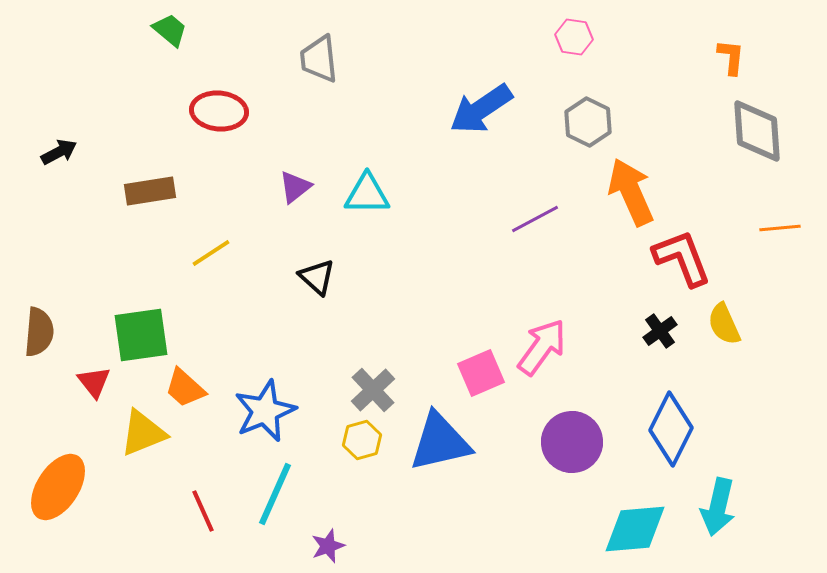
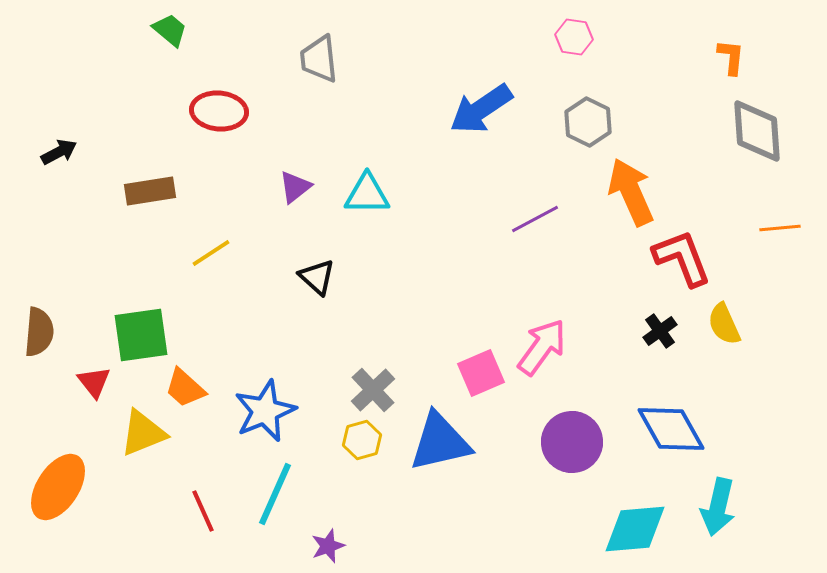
blue diamond: rotated 56 degrees counterclockwise
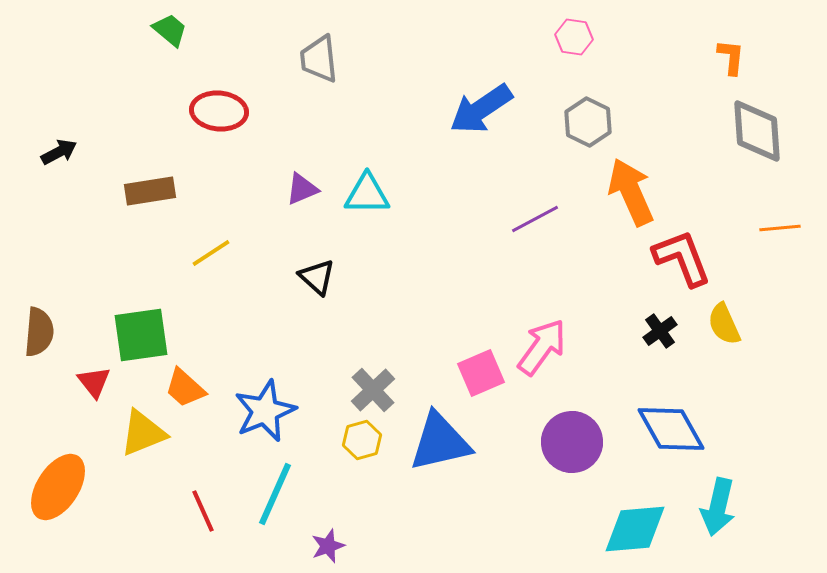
purple triangle: moved 7 px right, 2 px down; rotated 15 degrees clockwise
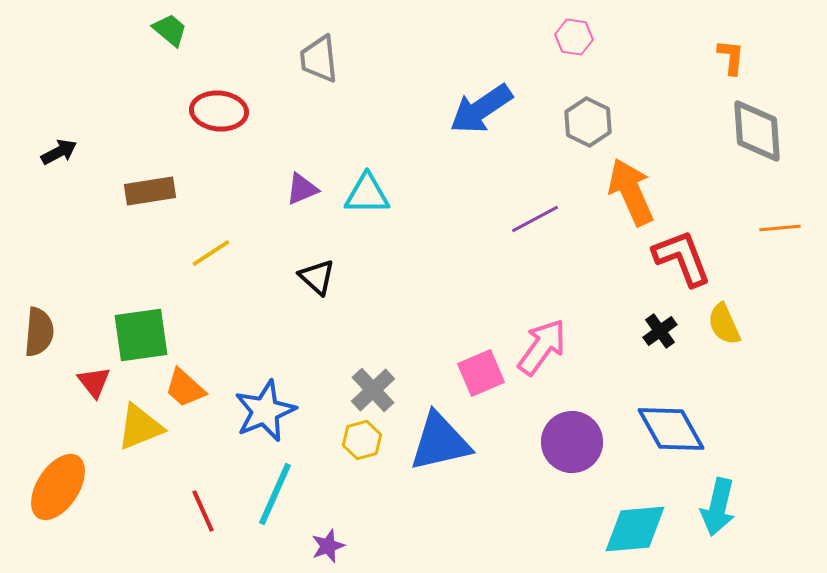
yellow triangle: moved 3 px left, 6 px up
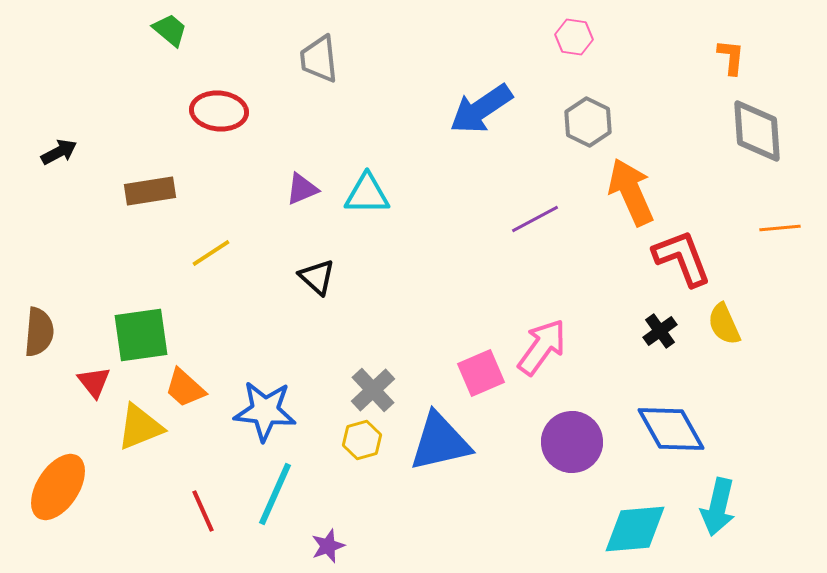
blue star: rotated 28 degrees clockwise
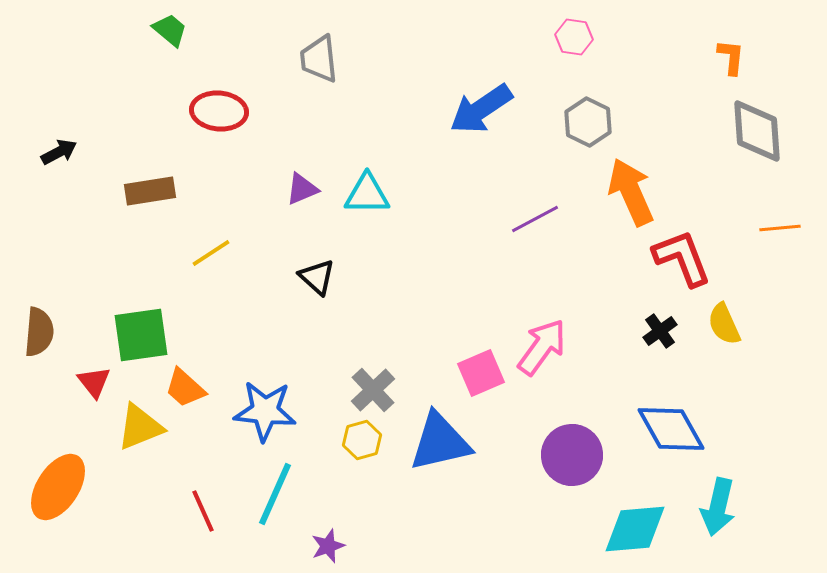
purple circle: moved 13 px down
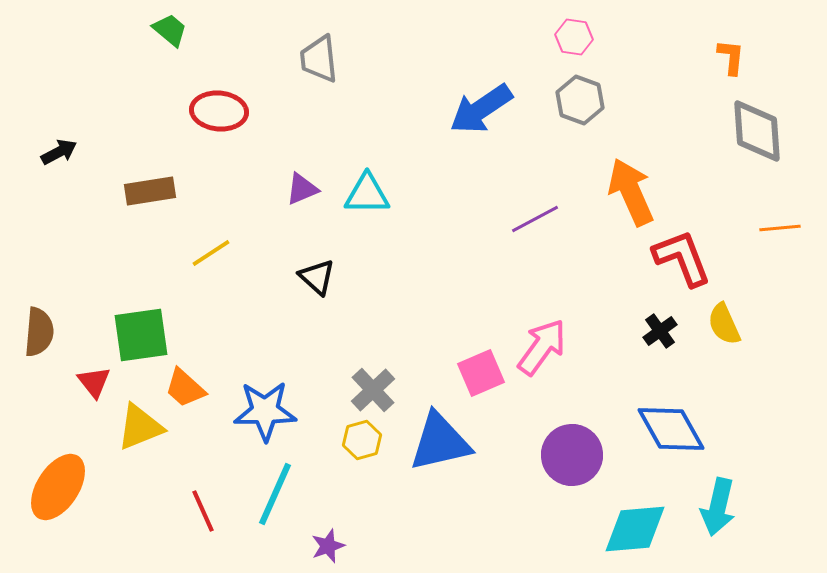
gray hexagon: moved 8 px left, 22 px up; rotated 6 degrees counterclockwise
blue star: rotated 6 degrees counterclockwise
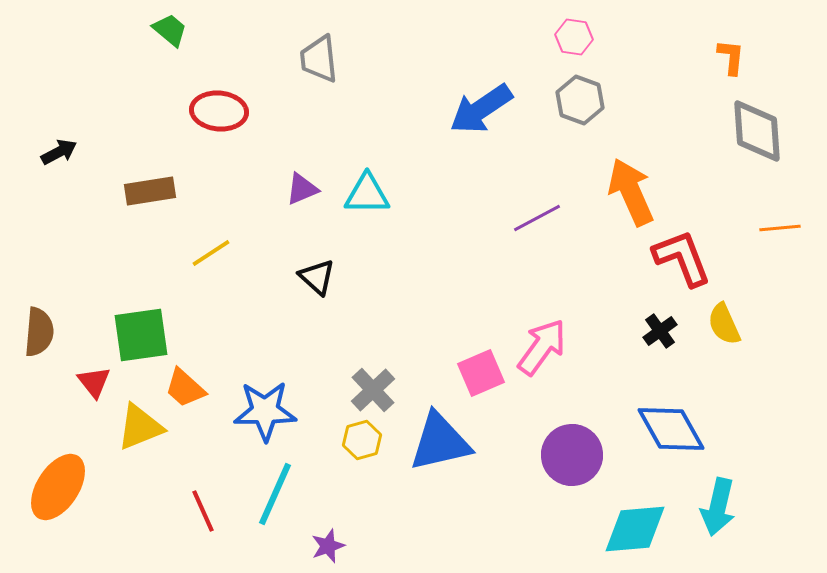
purple line: moved 2 px right, 1 px up
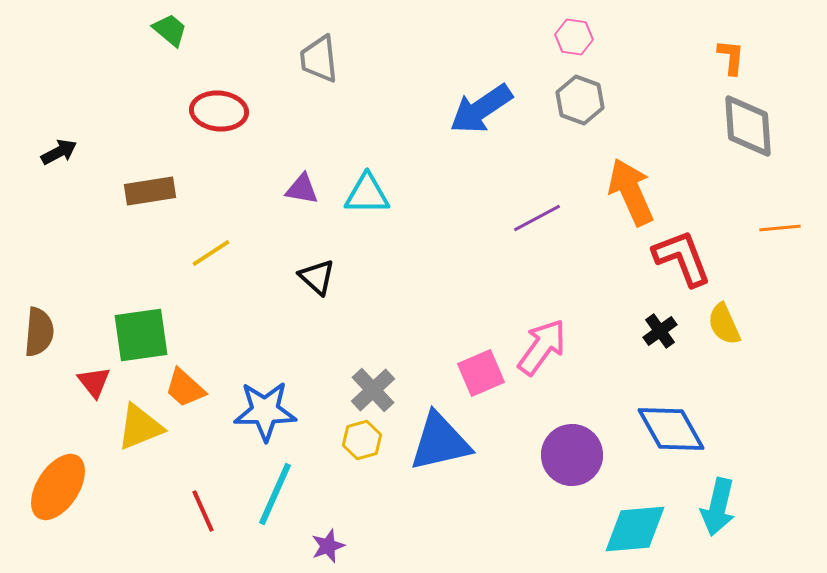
gray diamond: moved 9 px left, 5 px up
purple triangle: rotated 33 degrees clockwise
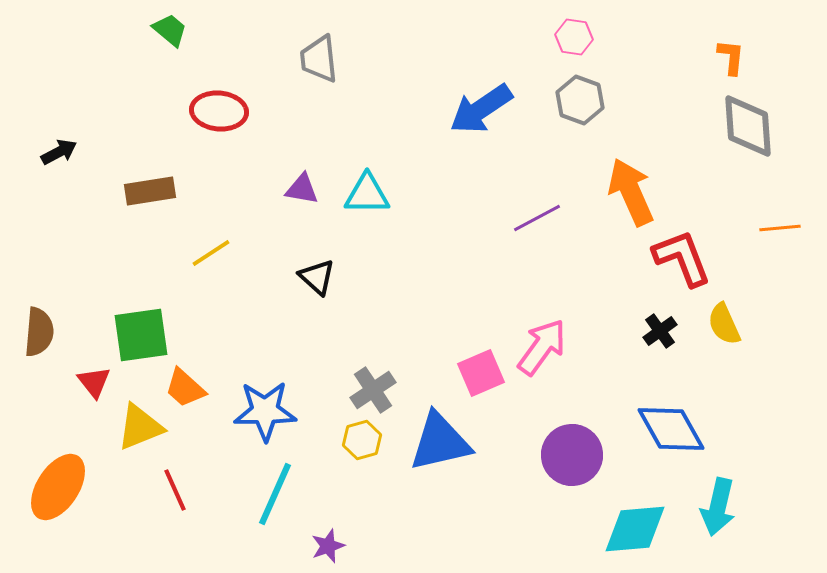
gray cross: rotated 9 degrees clockwise
red line: moved 28 px left, 21 px up
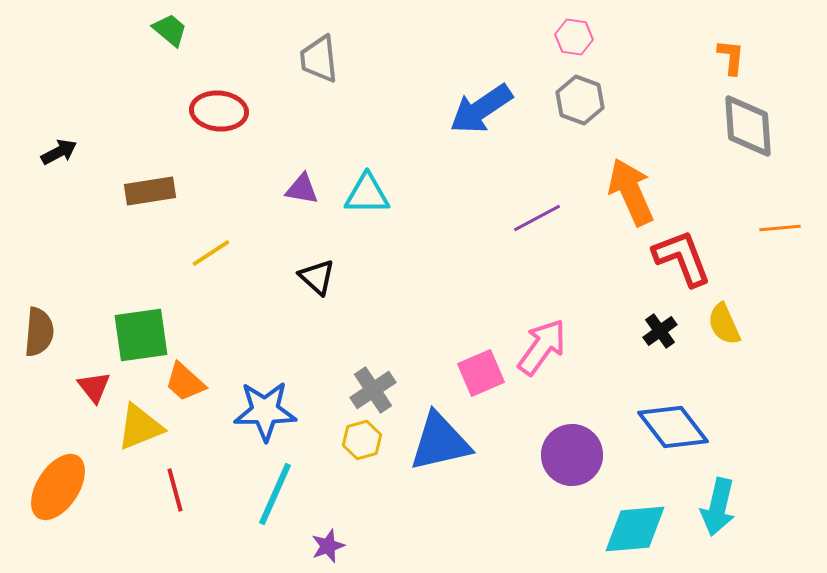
red triangle: moved 5 px down
orange trapezoid: moved 6 px up
blue diamond: moved 2 px right, 2 px up; rotated 8 degrees counterclockwise
red line: rotated 9 degrees clockwise
